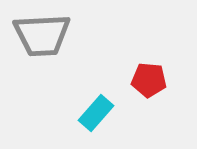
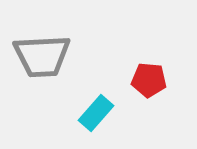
gray trapezoid: moved 21 px down
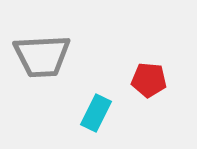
cyan rectangle: rotated 15 degrees counterclockwise
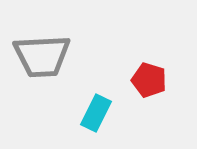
red pentagon: rotated 12 degrees clockwise
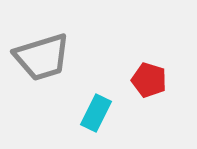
gray trapezoid: moved 1 px down; rotated 14 degrees counterclockwise
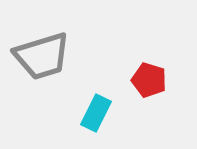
gray trapezoid: moved 1 px up
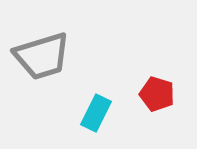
red pentagon: moved 8 px right, 14 px down
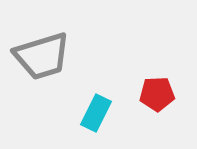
red pentagon: rotated 20 degrees counterclockwise
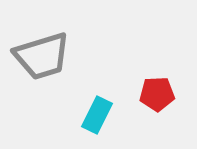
cyan rectangle: moved 1 px right, 2 px down
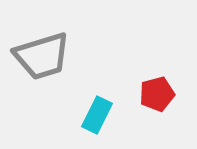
red pentagon: rotated 12 degrees counterclockwise
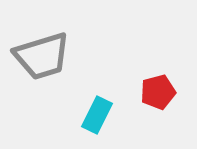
red pentagon: moved 1 px right, 2 px up
